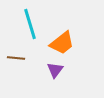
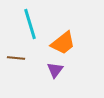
orange trapezoid: moved 1 px right
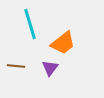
brown line: moved 8 px down
purple triangle: moved 5 px left, 2 px up
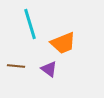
orange trapezoid: rotated 16 degrees clockwise
purple triangle: moved 1 px left, 1 px down; rotated 30 degrees counterclockwise
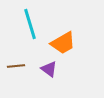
orange trapezoid: rotated 8 degrees counterclockwise
brown line: rotated 12 degrees counterclockwise
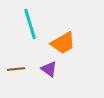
brown line: moved 3 px down
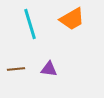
orange trapezoid: moved 9 px right, 24 px up
purple triangle: rotated 30 degrees counterclockwise
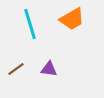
brown line: rotated 30 degrees counterclockwise
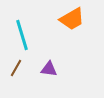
cyan line: moved 8 px left, 11 px down
brown line: moved 1 px up; rotated 24 degrees counterclockwise
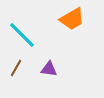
cyan line: rotated 28 degrees counterclockwise
